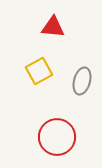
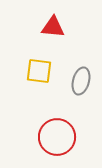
yellow square: rotated 36 degrees clockwise
gray ellipse: moved 1 px left
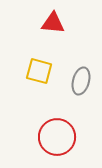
red triangle: moved 4 px up
yellow square: rotated 8 degrees clockwise
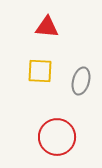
red triangle: moved 6 px left, 4 px down
yellow square: moved 1 px right; rotated 12 degrees counterclockwise
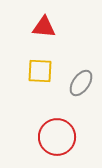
red triangle: moved 3 px left
gray ellipse: moved 2 px down; rotated 20 degrees clockwise
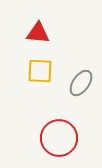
red triangle: moved 6 px left, 6 px down
red circle: moved 2 px right, 1 px down
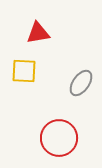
red triangle: rotated 15 degrees counterclockwise
yellow square: moved 16 px left
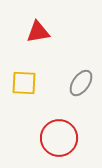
red triangle: moved 1 px up
yellow square: moved 12 px down
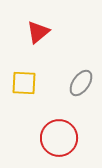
red triangle: rotated 30 degrees counterclockwise
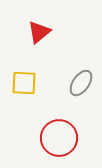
red triangle: moved 1 px right
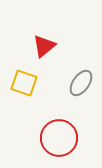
red triangle: moved 5 px right, 14 px down
yellow square: rotated 16 degrees clockwise
